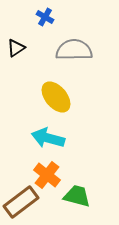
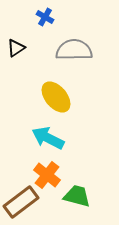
cyan arrow: rotated 12 degrees clockwise
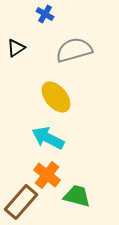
blue cross: moved 3 px up
gray semicircle: rotated 15 degrees counterclockwise
brown rectangle: rotated 12 degrees counterclockwise
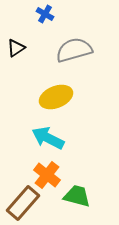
yellow ellipse: rotated 72 degrees counterclockwise
brown rectangle: moved 2 px right, 1 px down
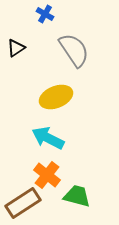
gray semicircle: rotated 72 degrees clockwise
brown rectangle: rotated 16 degrees clockwise
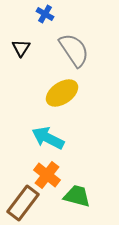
black triangle: moved 5 px right; rotated 24 degrees counterclockwise
yellow ellipse: moved 6 px right, 4 px up; rotated 12 degrees counterclockwise
brown rectangle: rotated 20 degrees counterclockwise
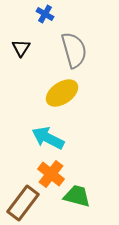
gray semicircle: rotated 18 degrees clockwise
orange cross: moved 4 px right, 1 px up
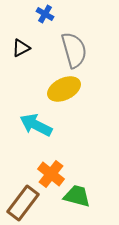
black triangle: rotated 30 degrees clockwise
yellow ellipse: moved 2 px right, 4 px up; rotated 8 degrees clockwise
cyan arrow: moved 12 px left, 13 px up
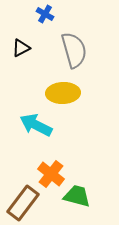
yellow ellipse: moved 1 px left, 4 px down; rotated 24 degrees clockwise
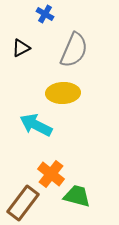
gray semicircle: rotated 39 degrees clockwise
